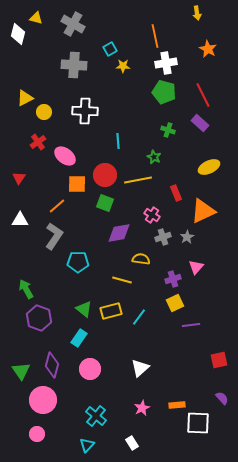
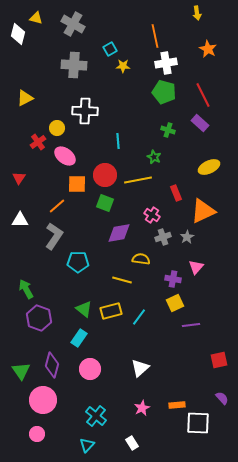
yellow circle at (44, 112): moved 13 px right, 16 px down
purple cross at (173, 279): rotated 28 degrees clockwise
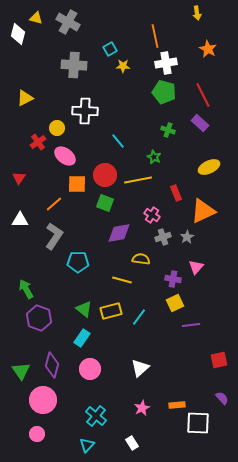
gray cross at (73, 24): moved 5 px left, 2 px up
cyan line at (118, 141): rotated 35 degrees counterclockwise
orange line at (57, 206): moved 3 px left, 2 px up
cyan rectangle at (79, 338): moved 3 px right
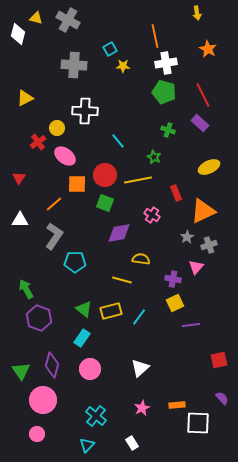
gray cross at (68, 22): moved 2 px up
gray cross at (163, 237): moved 46 px right, 8 px down
cyan pentagon at (78, 262): moved 3 px left
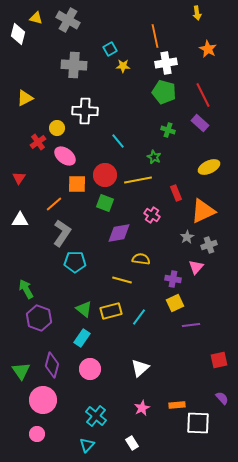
gray L-shape at (54, 236): moved 8 px right, 3 px up
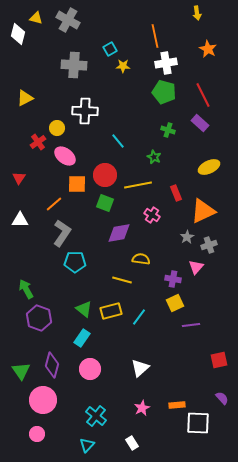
yellow line at (138, 180): moved 5 px down
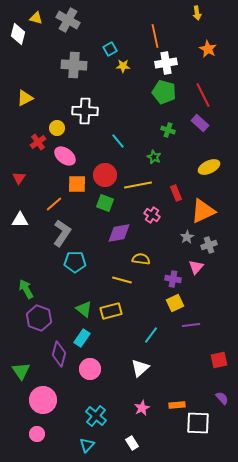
cyan line at (139, 317): moved 12 px right, 18 px down
purple diamond at (52, 365): moved 7 px right, 11 px up
